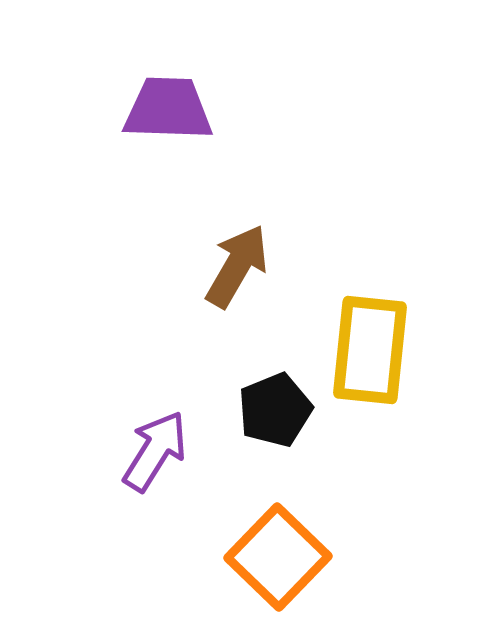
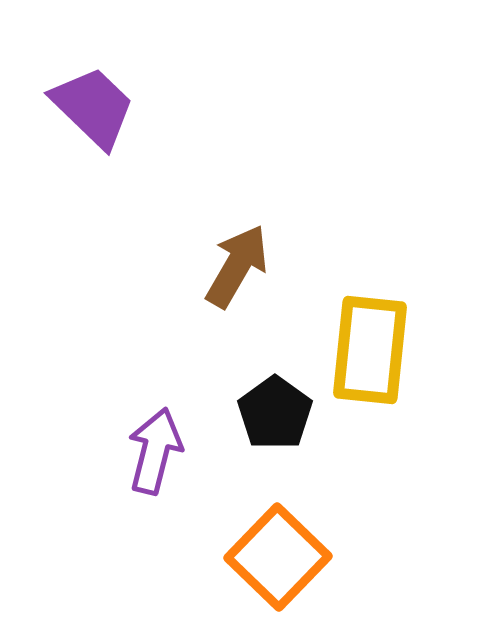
purple trapezoid: moved 75 px left, 2 px up; rotated 42 degrees clockwise
black pentagon: moved 3 px down; rotated 14 degrees counterclockwise
purple arrow: rotated 18 degrees counterclockwise
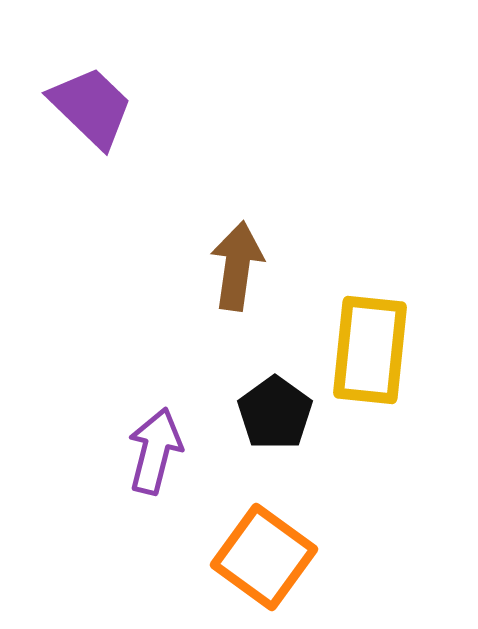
purple trapezoid: moved 2 px left
brown arrow: rotated 22 degrees counterclockwise
orange square: moved 14 px left; rotated 8 degrees counterclockwise
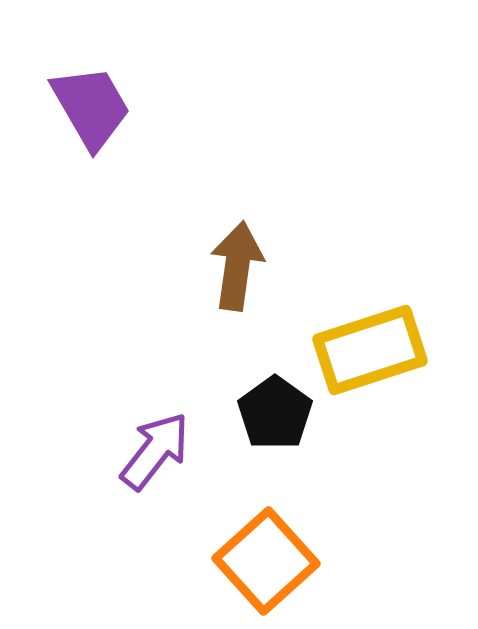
purple trapezoid: rotated 16 degrees clockwise
yellow rectangle: rotated 66 degrees clockwise
purple arrow: rotated 24 degrees clockwise
orange square: moved 2 px right, 4 px down; rotated 12 degrees clockwise
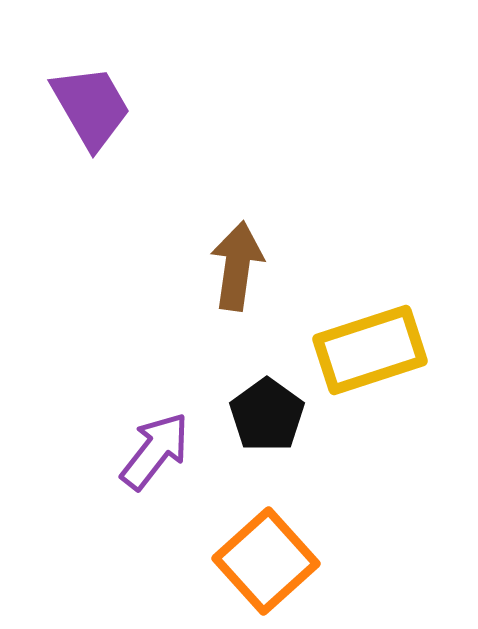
black pentagon: moved 8 px left, 2 px down
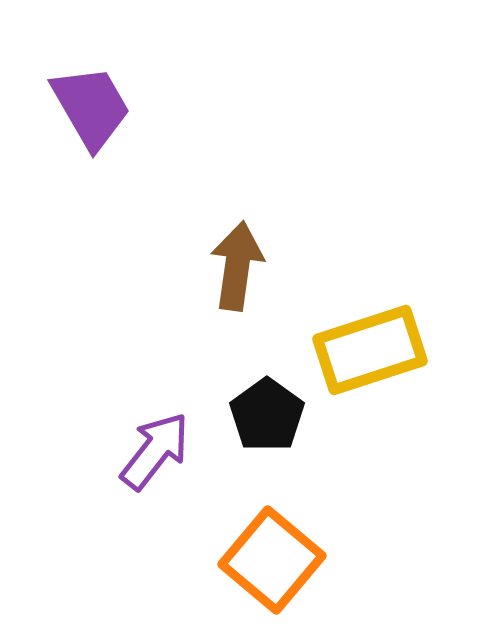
orange square: moved 6 px right, 1 px up; rotated 8 degrees counterclockwise
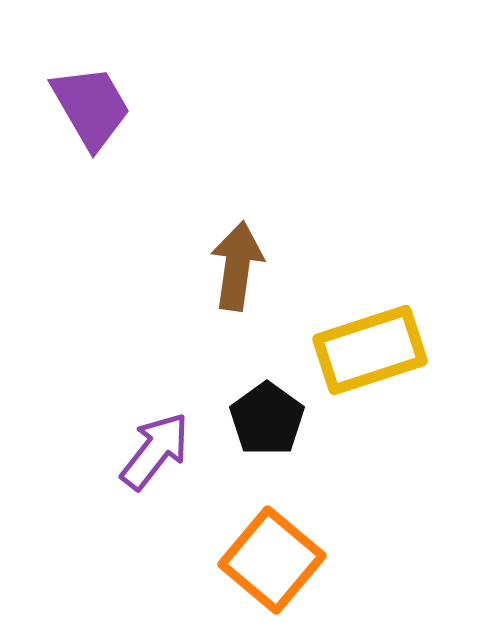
black pentagon: moved 4 px down
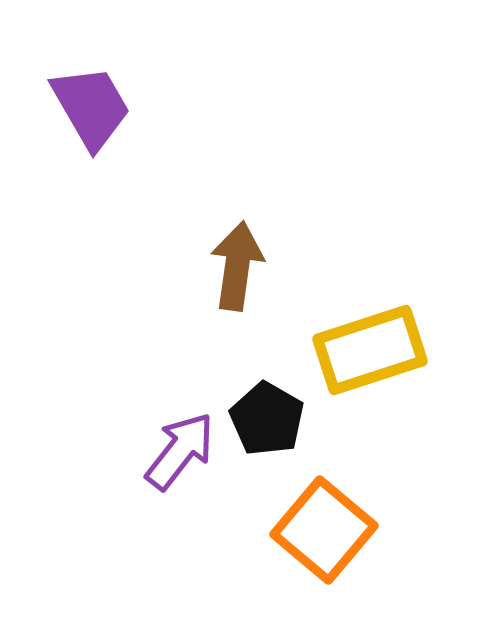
black pentagon: rotated 6 degrees counterclockwise
purple arrow: moved 25 px right
orange square: moved 52 px right, 30 px up
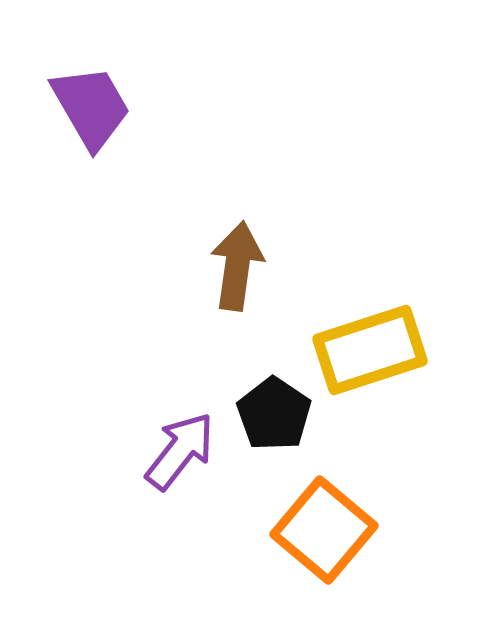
black pentagon: moved 7 px right, 5 px up; rotated 4 degrees clockwise
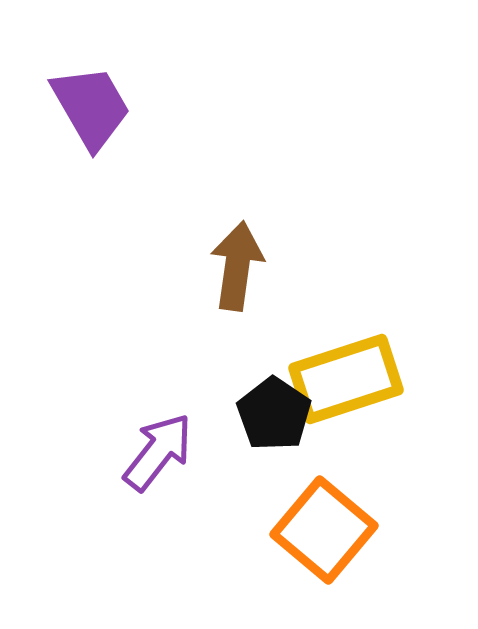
yellow rectangle: moved 24 px left, 29 px down
purple arrow: moved 22 px left, 1 px down
